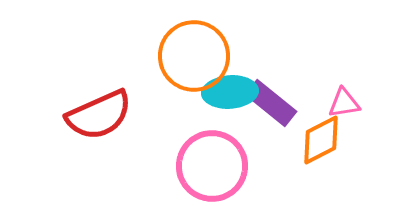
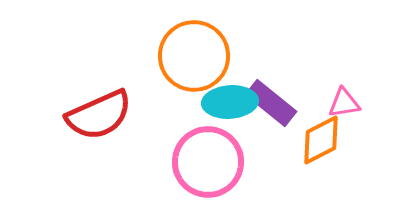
cyan ellipse: moved 10 px down
pink circle: moved 4 px left, 4 px up
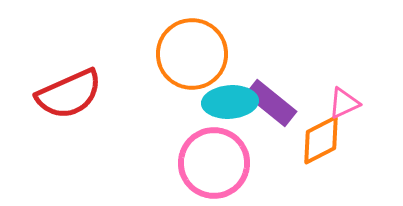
orange circle: moved 2 px left, 2 px up
pink triangle: rotated 16 degrees counterclockwise
red semicircle: moved 30 px left, 21 px up
pink circle: moved 6 px right, 1 px down
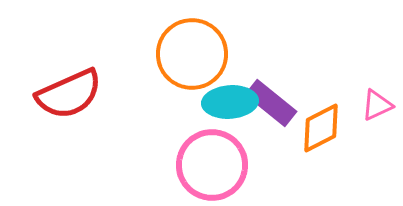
pink triangle: moved 33 px right, 2 px down
orange diamond: moved 12 px up
pink circle: moved 2 px left, 2 px down
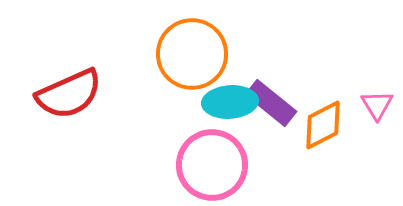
pink triangle: rotated 36 degrees counterclockwise
orange diamond: moved 2 px right, 3 px up
